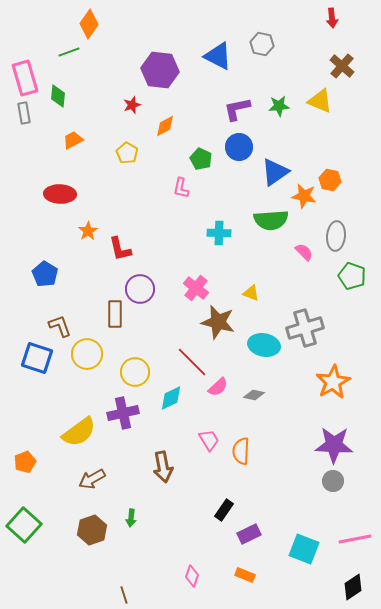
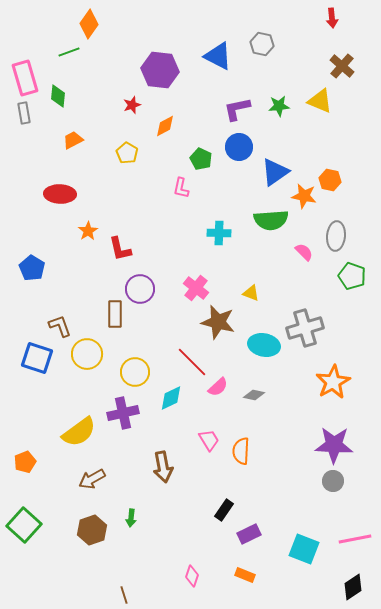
blue pentagon at (45, 274): moved 13 px left, 6 px up
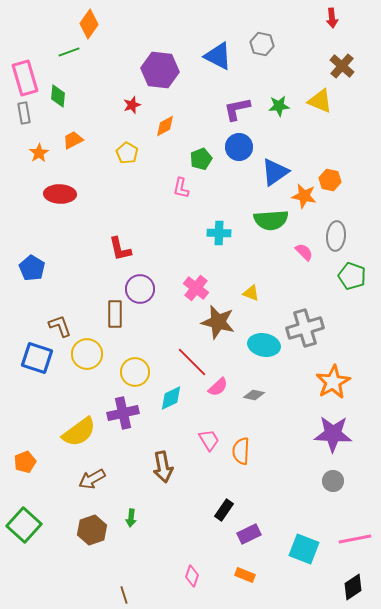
green pentagon at (201, 159): rotated 25 degrees clockwise
orange star at (88, 231): moved 49 px left, 78 px up
purple star at (334, 445): moved 1 px left, 11 px up
